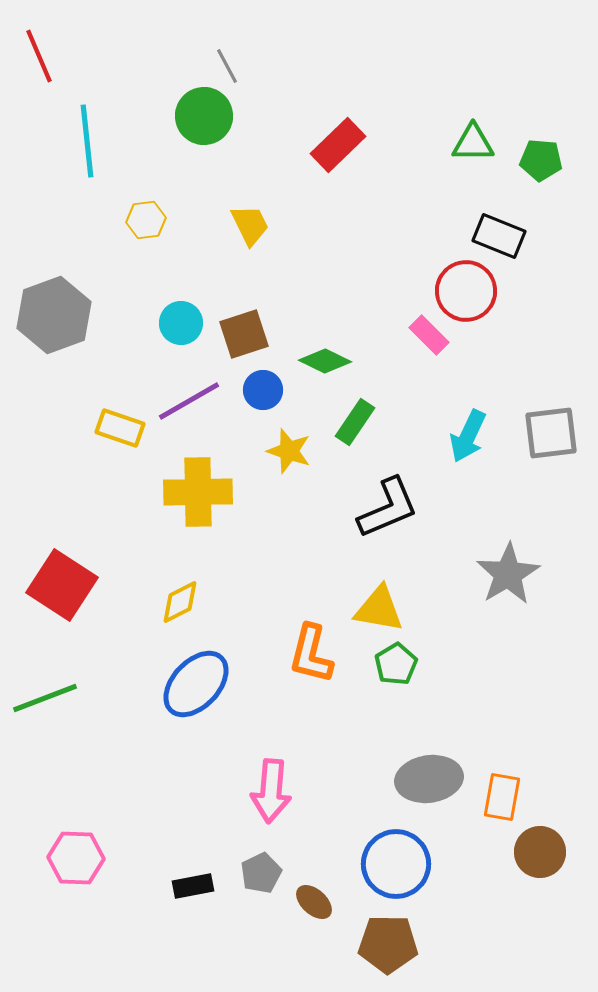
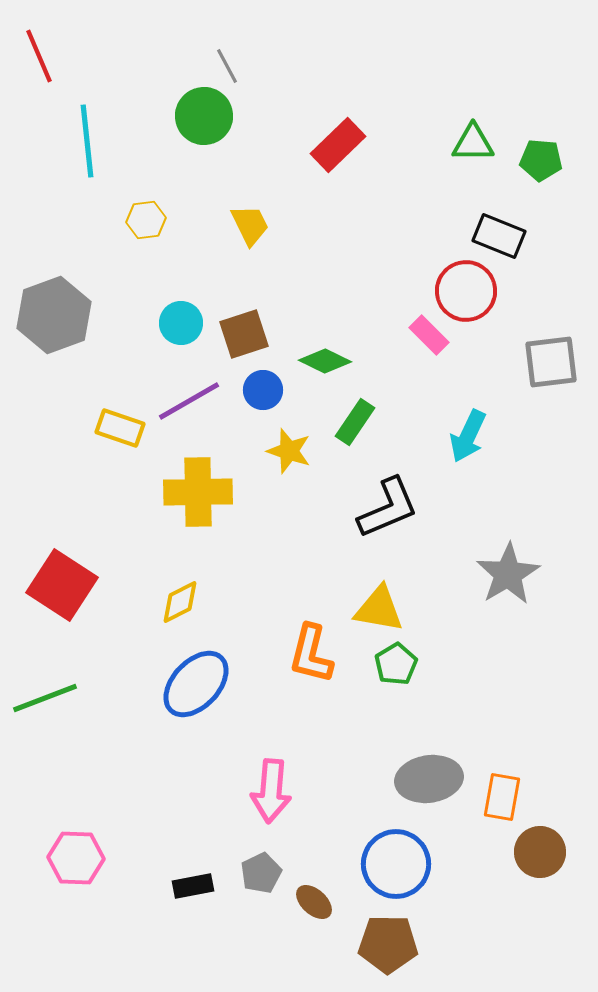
gray square at (551, 433): moved 71 px up
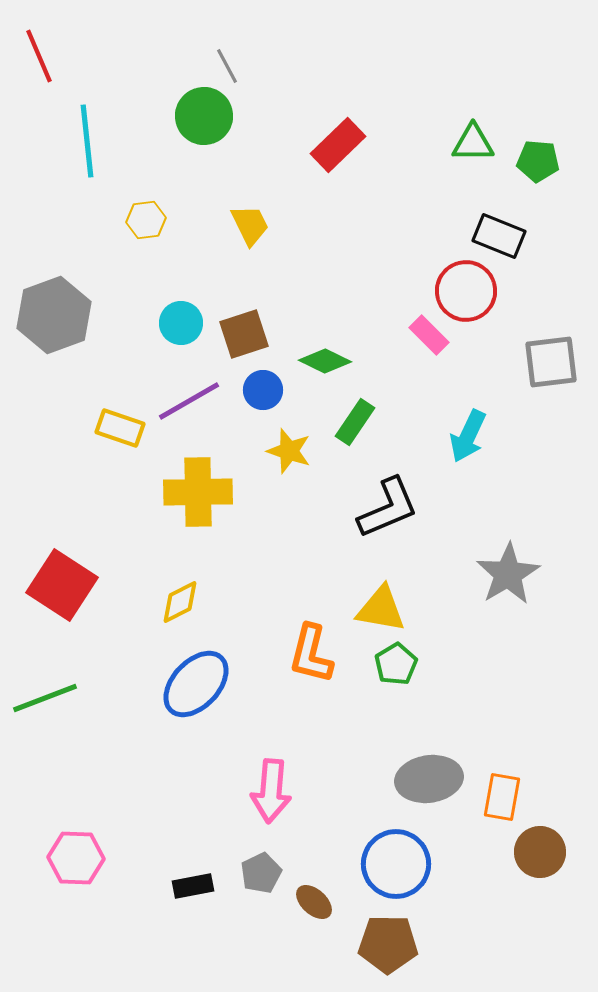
green pentagon at (541, 160): moved 3 px left, 1 px down
yellow triangle at (379, 609): moved 2 px right
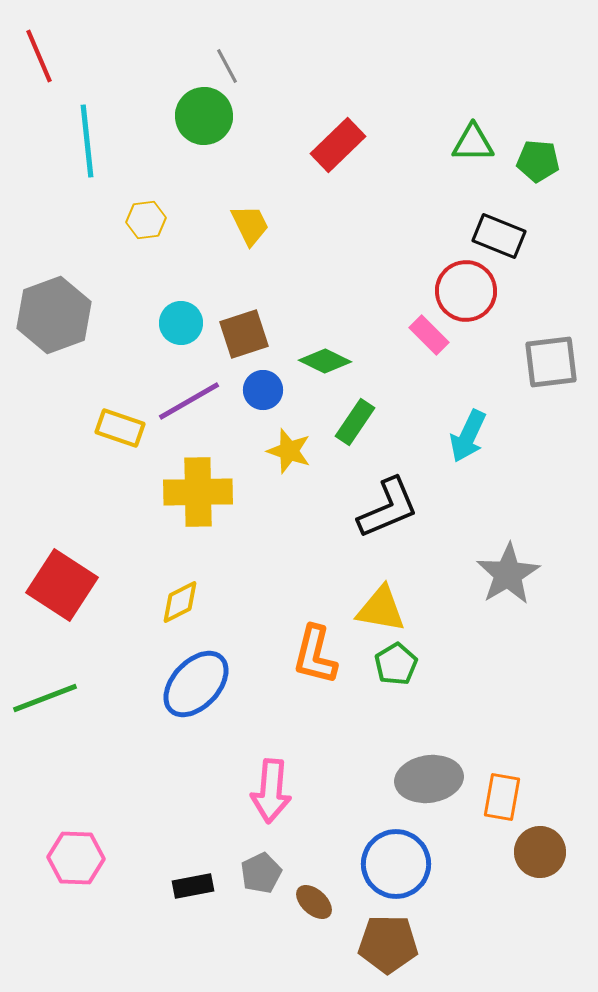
orange L-shape at (311, 654): moved 4 px right, 1 px down
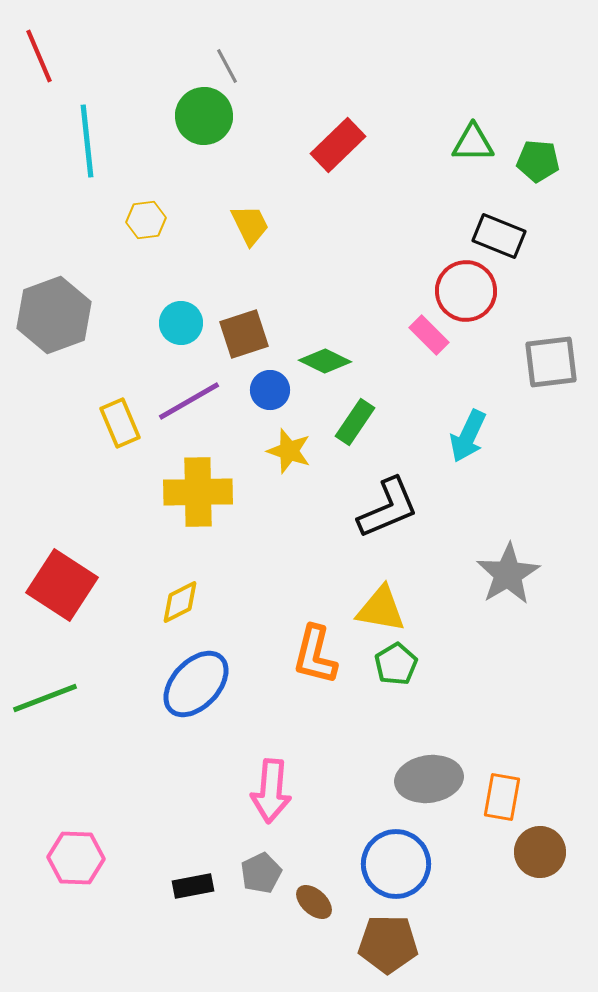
blue circle at (263, 390): moved 7 px right
yellow rectangle at (120, 428): moved 5 px up; rotated 48 degrees clockwise
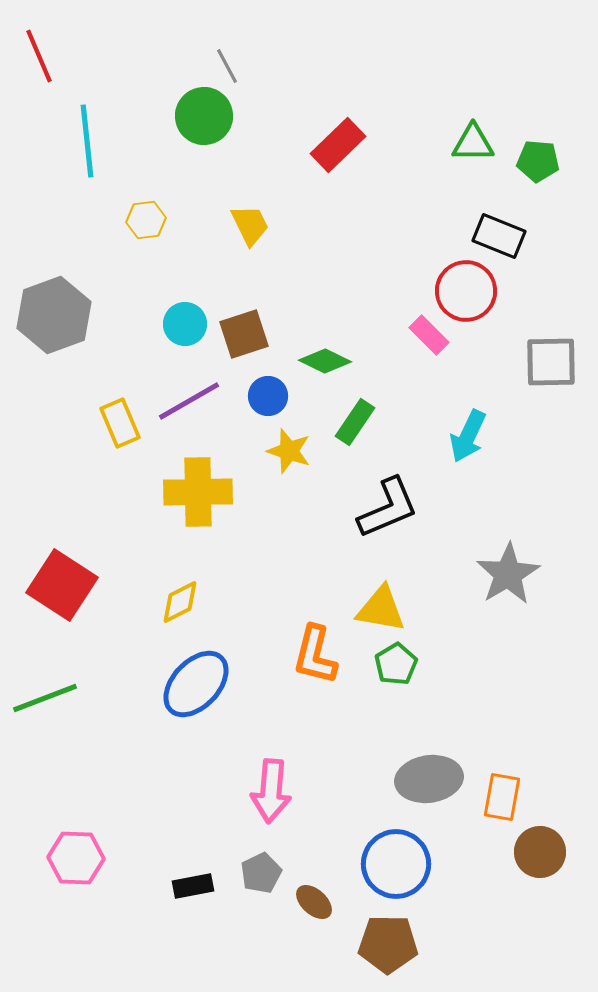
cyan circle at (181, 323): moved 4 px right, 1 px down
gray square at (551, 362): rotated 6 degrees clockwise
blue circle at (270, 390): moved 2 px left, 6 px down
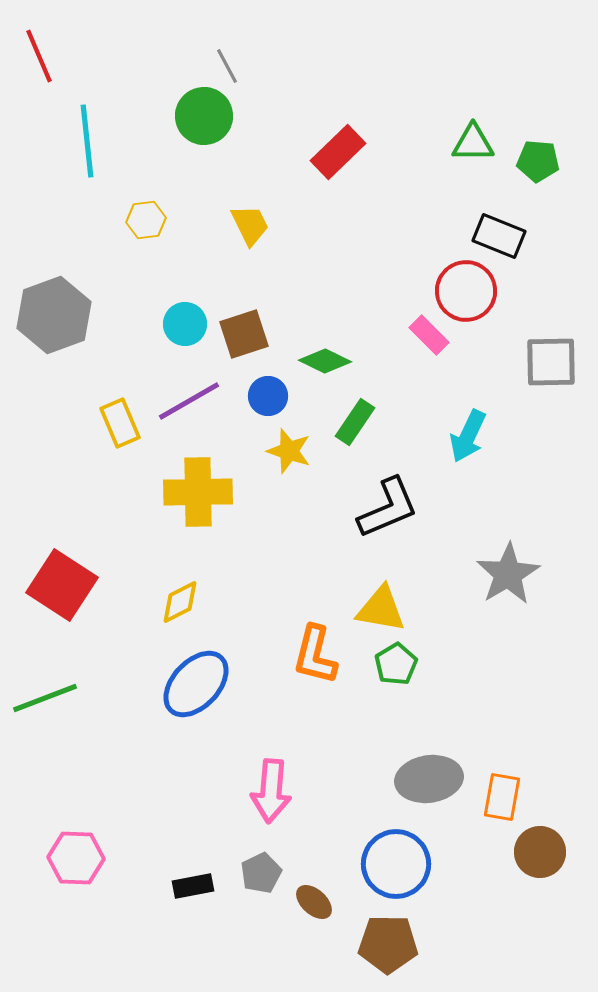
red rectangle at (338, 145): moved 7 px down
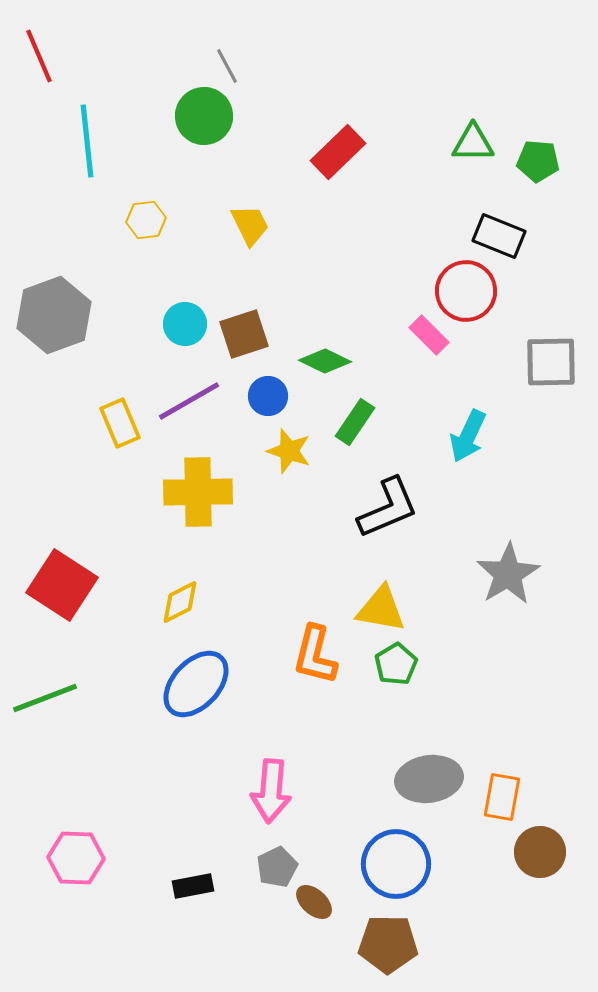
gray pentagon at (261, 873): moved 16 px right, 6 px up
